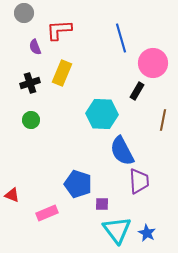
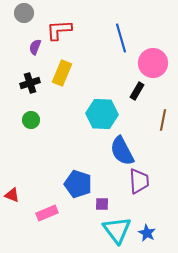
purple semicircle: rotated 42 degrees clockwise
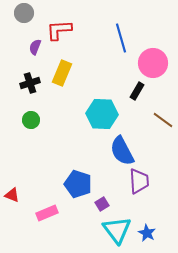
brown line: rotated 65 degrees counterclockwise
purple square: rotated 32 degrees counterclockwise
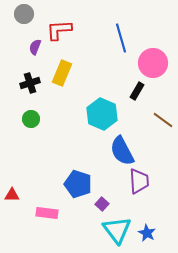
gray circle: moved 1 px down
cyan hexagon: rotated 20 degrees clockwise
green circle: moved 1 px up
red triangle: rotated 21 degrees counterclockwise
purple square: rotated 16 degrees counterclockwise
pink rectangle: rotated 30 degrees clockwise
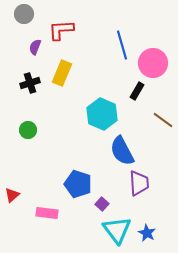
red L-shape: moved 2 px right
blue line: moved 1 px right, 7 px down
green circle: moved 3 px left, 11 px down
purple trapezoid: moved 2 px down
red triangle: rotated 42 degrees counterclockwise
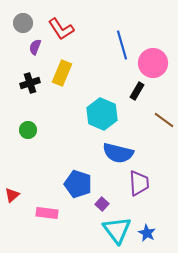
gray circle: moved 1 px left, 9 px down
red L-shape: moved 1 px up; rotated 120 degrees counterclockwise
brown line: moved 1 px right
blue semicircle: moved 4 px left, 2 px down; rotated 48 degrees counterclockwise
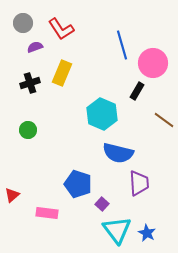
purple semicircle: rotated 49 degrees clockwise
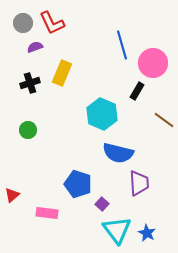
red L-shape: moved 9 px left, 6 px up; rotated 8 degrees clockwise
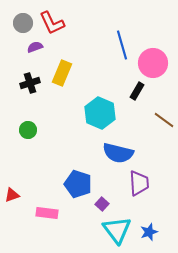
cyan hexagon: moved 2 px left, 1 px up
red triangle: rotated 21 degrees clockwise
blue star: moved 2 px right, 1 px up; rotated 24 degrees clockwise
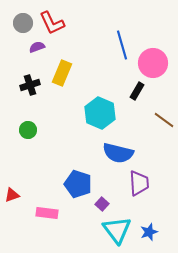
purple semicircle: moved 2 px right
black cross: moved 2 px down
